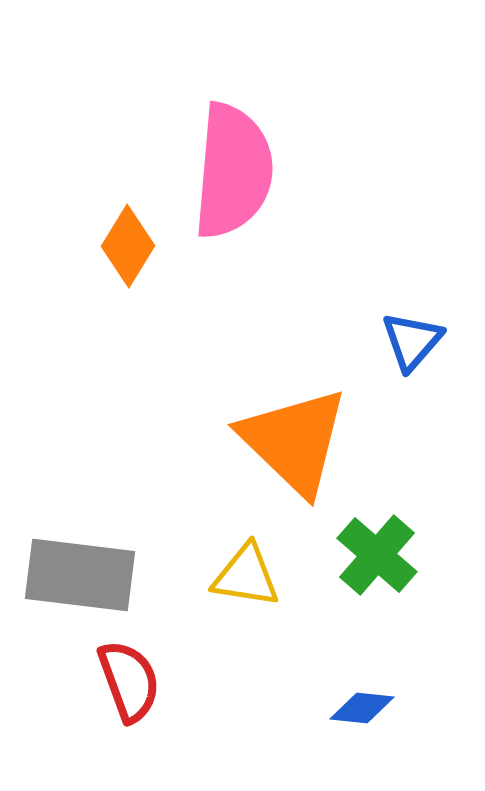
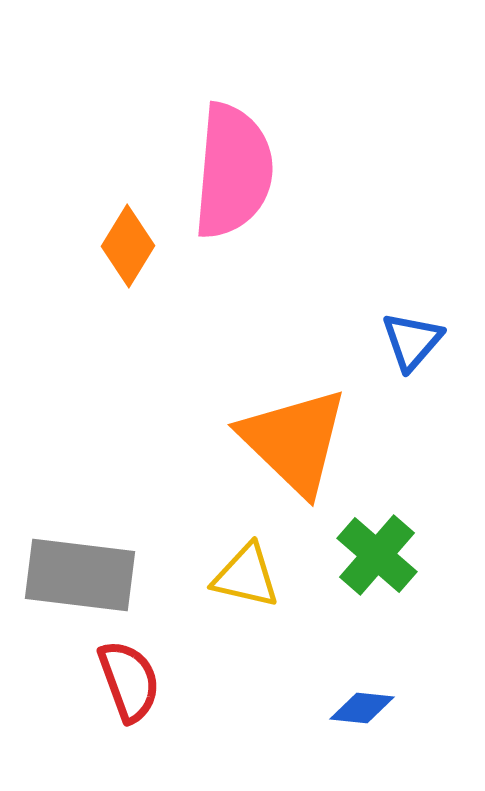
yellow triangle: rotated 4 degrees clockwise
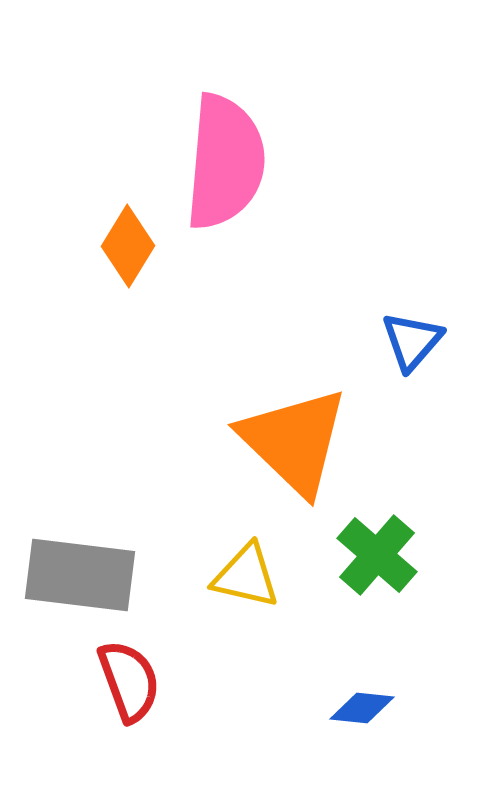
pink semicircle: moved 8 px left, 9 px up
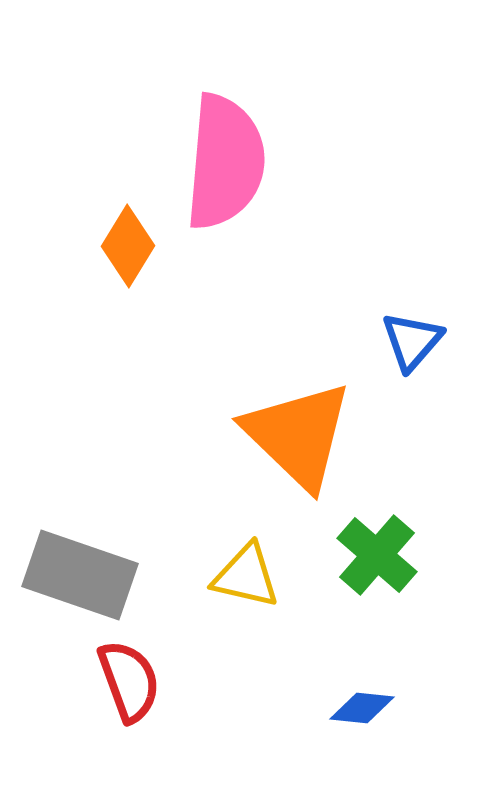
orange triangle: moved 4 px right, 6 px up
gray rectangle: rotated 12 degrees clockwise
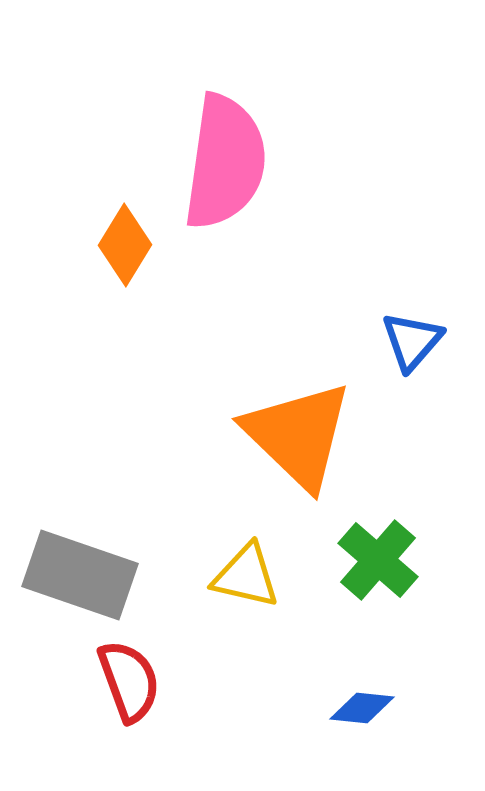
pink semicircle: rotated 3 degrees clockwise
orange diamond: moved 3 px left, 1 px up
green cross: moved 1 px right, 5 px down
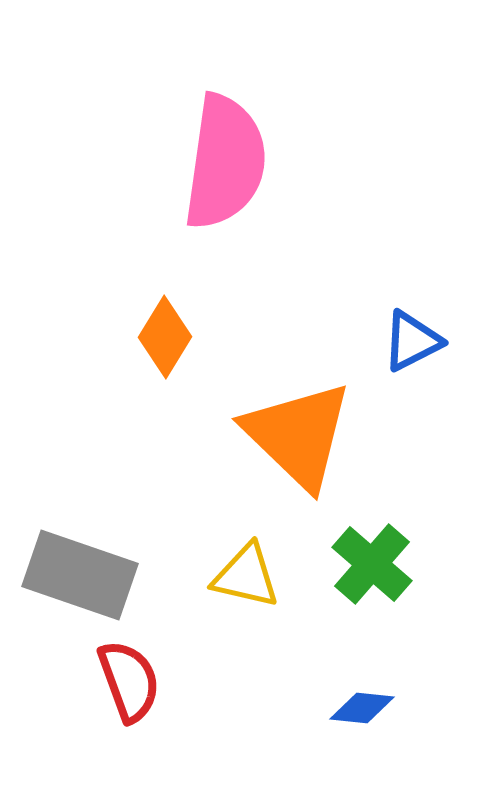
orange diamond: moved 40 px right, 92 px down
blue triangle: rotated 22 degrees clockwise
green cross: moved 6 px left, 4 px down
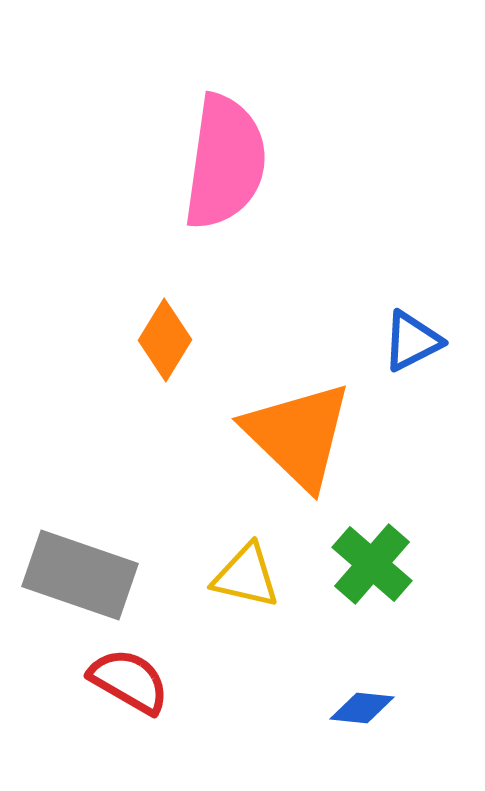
orange diamond: moved 3 px down
red semicircle: rotated 40 degrees counterclockwise
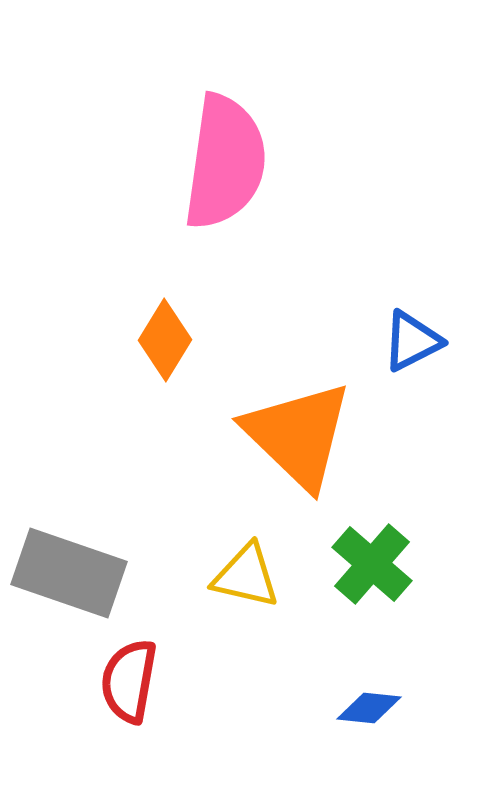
gray rectangle: moved 11 px left, 2 px up
red semicircle: rotated 110 degrees counterclockwise
blue diamond: moved 7 px right
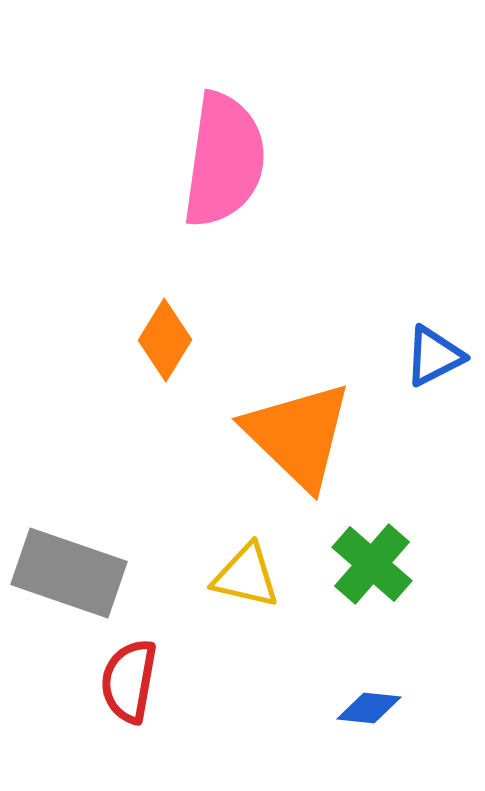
pink semicircle: moved 1 px left, 2 px up
blue triangle: moved 22 px right, 15 px down
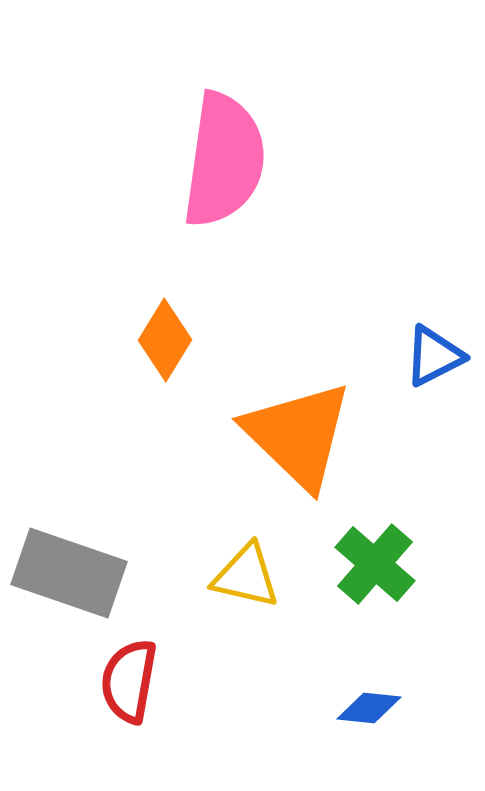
green cross: moved 3 px right
